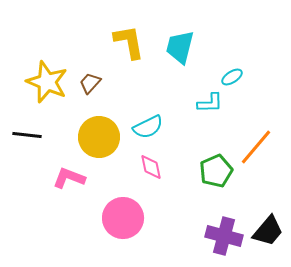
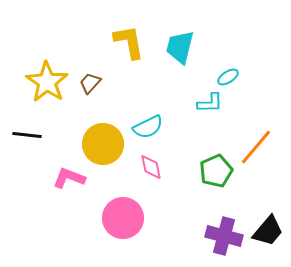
cyan ellipse: moved 4 px left
yellow star: rotated 12 degrees clockwise
yellow circle: moved 4 px right, 7 px down
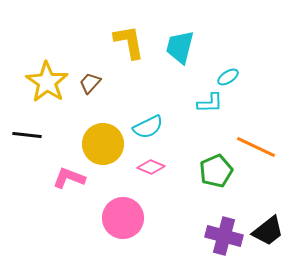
orange line: rotated 75 degrees clockwise
pink diamond: rotated 56 degrees counterclockwise
black trapezoid: rotated 12 degrees clockwise
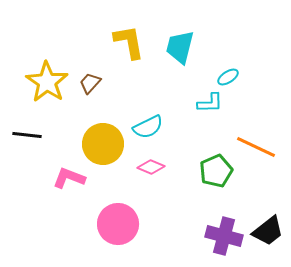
pink circle: moved 5 px left, 6 px down
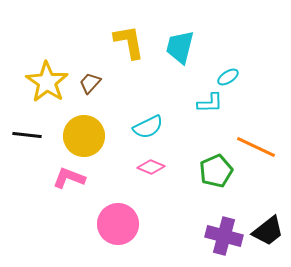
yellow circle: moved 19 px left, 8 px up
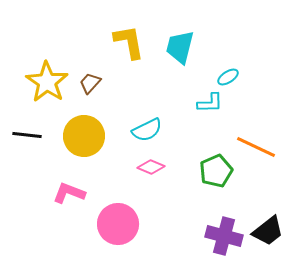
cyan semicircle: moved 1 px left, 3 px down
pink L-shape: moved 15 px down
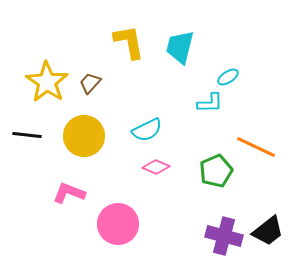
pink diamond: moved 5 px right
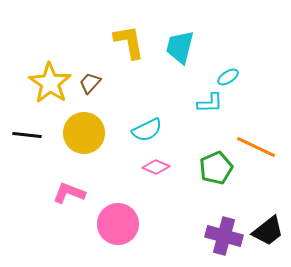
yellow star: moved 3 px right, 1 px down
yellow circle: moved 3 px up
green pentagon: moved 3 px up
